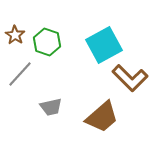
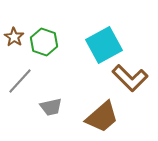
brown star: moved 1 px left, 2 px down
green hexagon: moved 3 px left
gray line: moved 7 px down
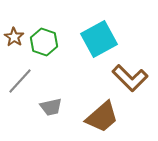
cyan square: moved 5 px left, 6 px up
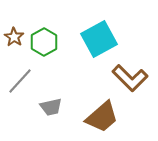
green hexagon: rotated 12 degrees clockwise
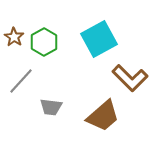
gray line: moved 1 px right
gray trapezoid: rotated 20 degrees clockwise
brown trapezoid: moved 1 px right, 1 px up
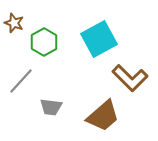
brown star: moved 14 px up; rotated 12 degrees counterclockwise
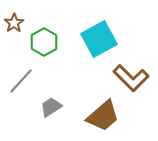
brown star: rotated 18 degrees clockwise
brown L-shape: moved 1 px right
gray trapezoid: rotated 140 degrees clockwise
